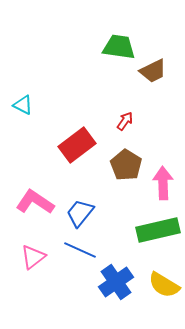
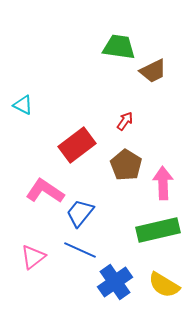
pink L-shape: moved 10 px right, 11 px up
blue cross: moved 1 px left
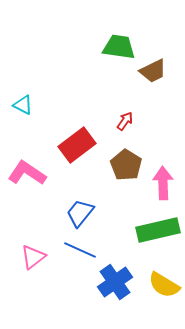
pink L-shape: moved 18 px left, 18 px up
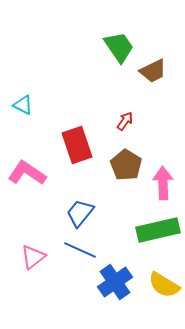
green trapezoid: rotated 48 degrees clockwise
red rectangle: rotated 72 degrees counterclockwise
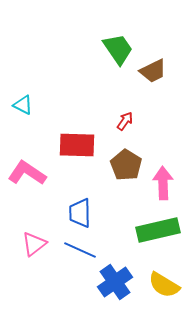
green trapezoid: moved 1 px left, 2 px down
red rectangle: rotated 69 degrees counterclockwise
blue trapezoid: rotated 40 degrees counterclockwise
pink triangle: moved 1 px right, 13 px up
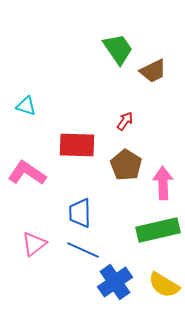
cyan triangle: moved 3 px right, 1 px down; rotated 10 degrees counterclockwise
blue line: moved 3 px right
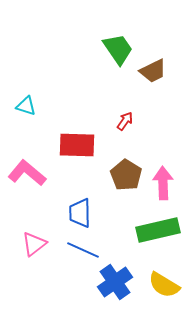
brown pentagon: moved 10 px down
pink L-shape: rotated 6 degrees clockwise
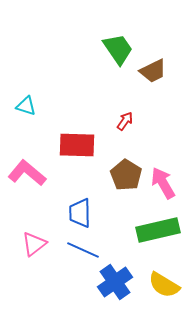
pink arrow: rotated 28 degrees counterclockwise
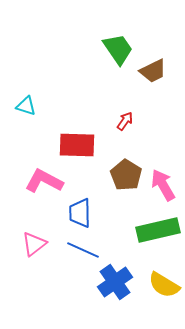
pink L-shape: moved 17 px right, 8 px down; rotated 12 degrees counterclockwise
pink arrow: moved 2 px down
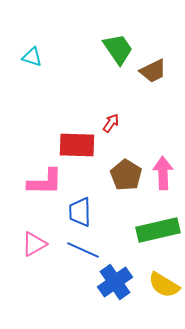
cyan triangle: moved 6 px right, 49 px up
red arrow: moved 14 px left, 2 px down
pink L-shape: moved 1 px right, 1 px down; rotated 153 degrees clockwise
pink arrow: moved 12 px up; rotated 28 degrees clockwise
blue trapezoid: moved 1 px up
pink triangle: rotated 8 degrees clockwise
